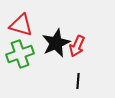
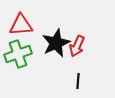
red triangle: rotated 20 degrees counterclockwise
green cross: moved 2 px left
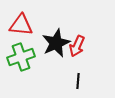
red triangle: rotated 10 degrees clockwise
green cross: moved 3 px right, 3 px down
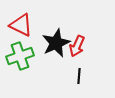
red triangle: rotated 20 degrees clockwise
green cross: moved 1 px left, 1 px up
black line: moved 1 px right, 5 px up
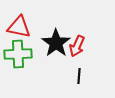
red triangle: moved 2 px left, 2 px down; rotated 15 degrees counterclockwise
black star: rotated 12 degrees counterclockwise
green cross: moved 2 px left, 2 px up; rotated 16 degrees clockwise
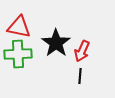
red arrow: moved 5 px right, 5 px down
black line: moved 1 px right
